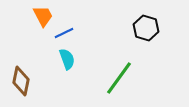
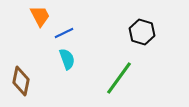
orange trapezoid: moved 3 px left
black hexagon: moved 4 px left, 4 px down
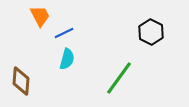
black hexagon: moved 9 px right; rotated 10 degrees clockwise
cyan semicircle: rotated 35 degrees clockwise
brown diamond: rotated 8 degrees counterclockwise
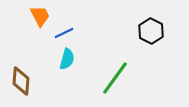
black hexagon: moved 1 px up
green line: moved 4 px left
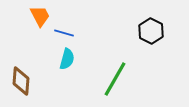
blue line: rotated 42 degrees clockwise
green line: moved 1 px down; rotated 6 degrees counterclockwise
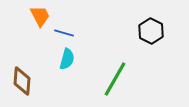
brown diamond: moved 1 px right
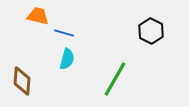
orange trapezoid: moved 2 px left; rotated 50 degrees counterclockwise
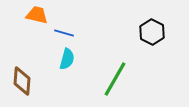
orange trapezoid: moved 1 px left, 1 px up
black hexagon: moved 1 px right, 1 px down
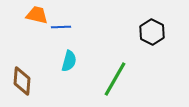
blue line: moved 3 px left, 6 px up; rotated 18 degrees counterclockwise
cyan semicircle: moved 2 px right, 2 px down
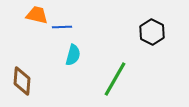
blue line: moved 1 px right
cyan semicircle: moved 4 px right, 6 px up
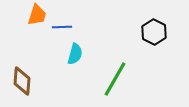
orange trapezoid: rotated 95 degrees clockwise
black hexagon: moved 2 px right
cyan semicircle: moved 2 px right, 1 px up
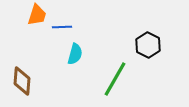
black hexagon: moved 6 px left, 13 px down
